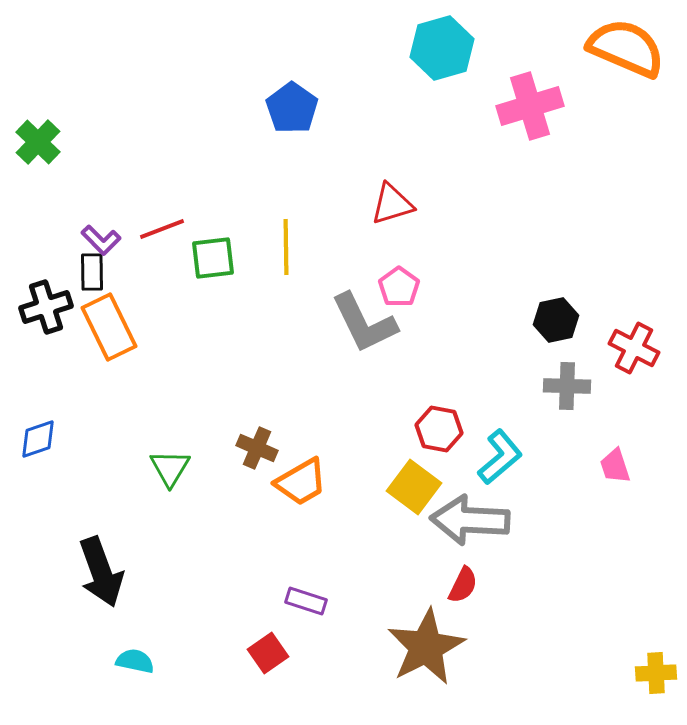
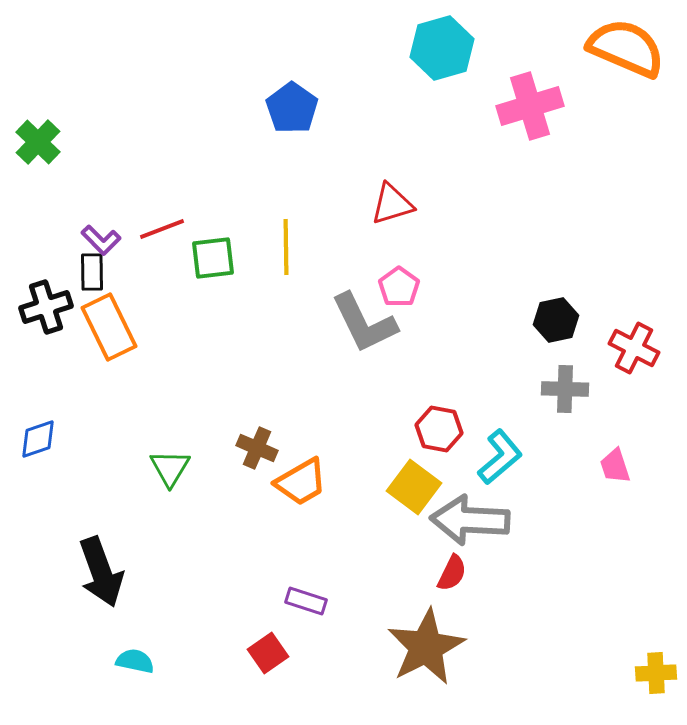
gray cross: moved 2 px left, 3 px down
red semicircle: moved 11 px left, 12 px up
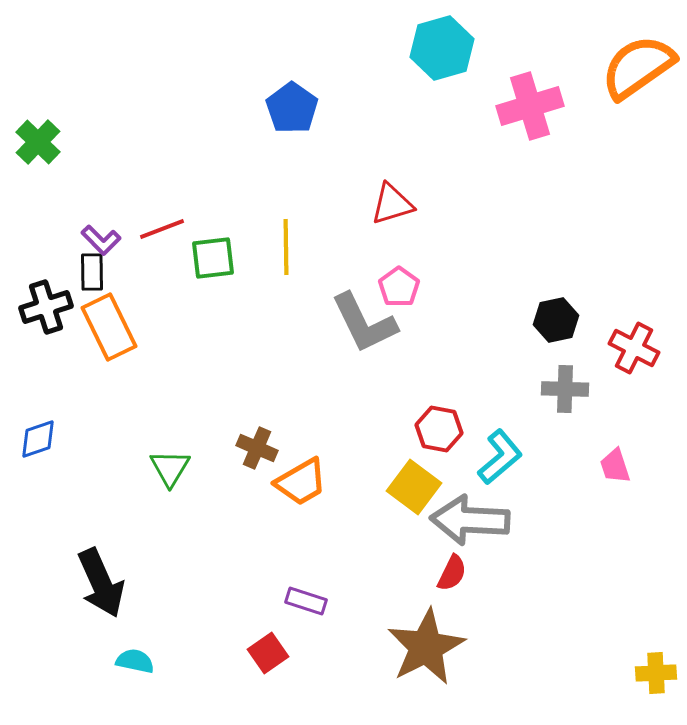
orange semicircle: moved 12 px right, 19 px down; rotated 58 degrees counterclockwise
black arrow: moved 11 px down; rotated 4 degrees counterclockwise
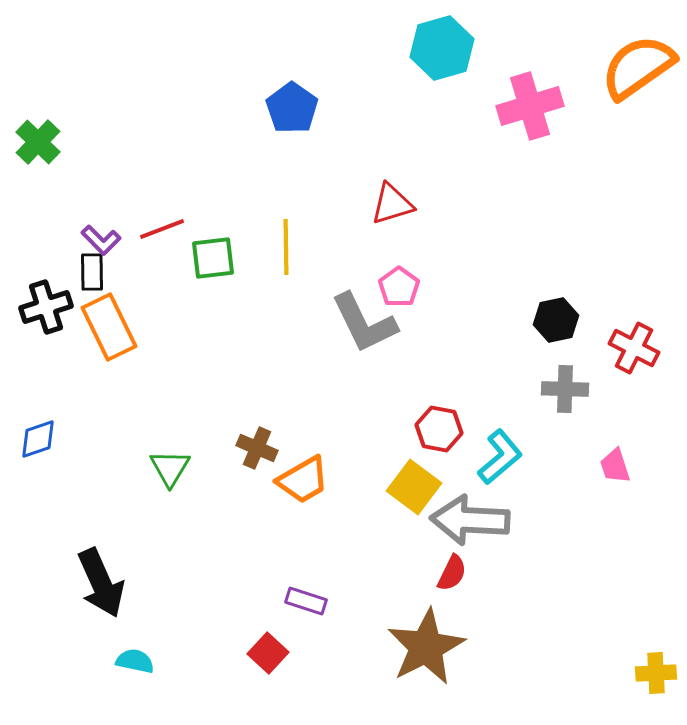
orange trapezoid: moved 2 px right, 2 px up
red square: rotated 12 degrees counterclockwise
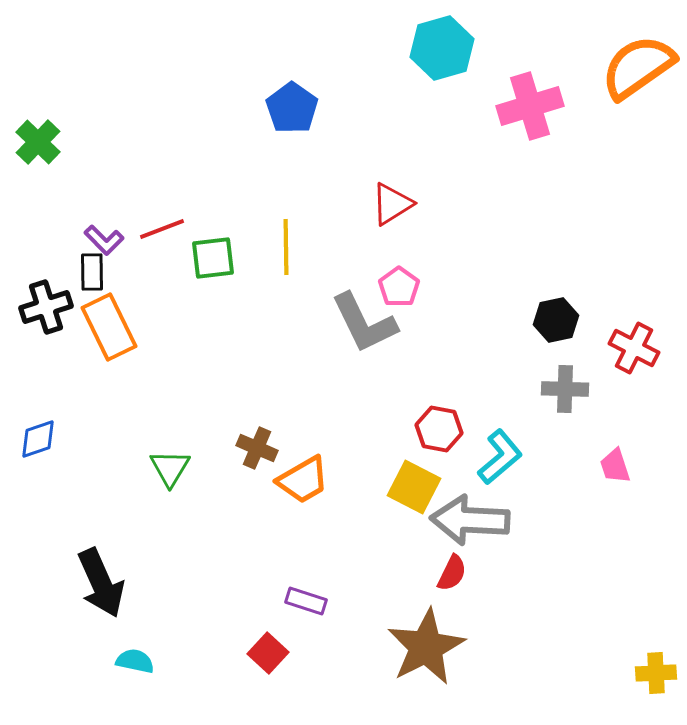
red triangle: rotated 15 degrees counterclockwise
purple L-shape: moved 3 px right
yellow square: rotated 10 degrees counterclockwise
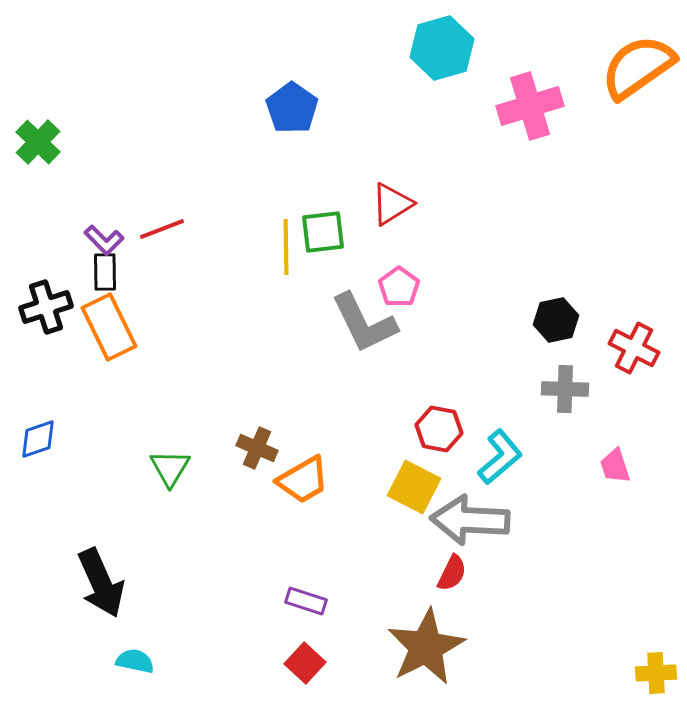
green square: moved 110 px right, 26 px up
black rectangle: moved 13 px right
red square: moved 37 px right, 10 px down
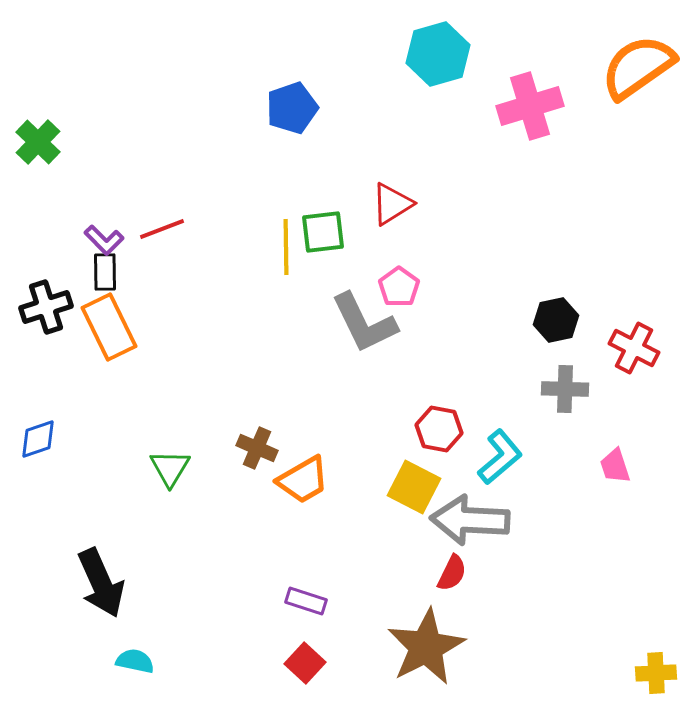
cyan hexagon: moved 4 px left, 6 px down
blue pentagon: rotated 18 degrees clockwise
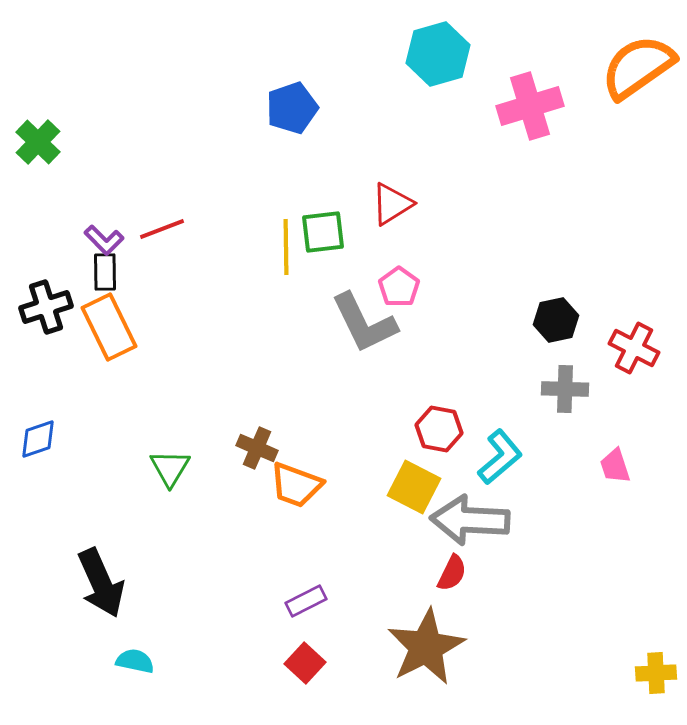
orange trapezoid: moved 7 px left, 5 px down; rotated 50 degrees clockwise
purple rectangle: rotated 45 degrees counterclockwise
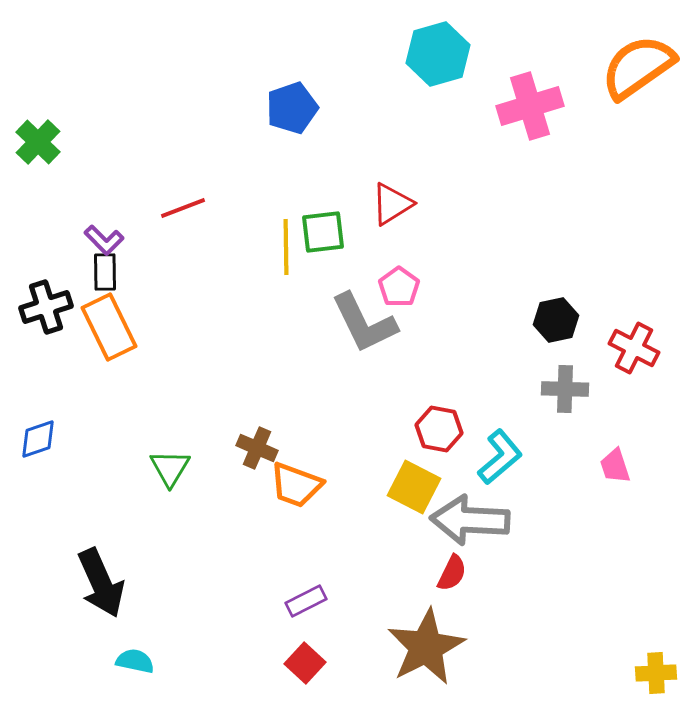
red line: moved 21 px right, 21 px up
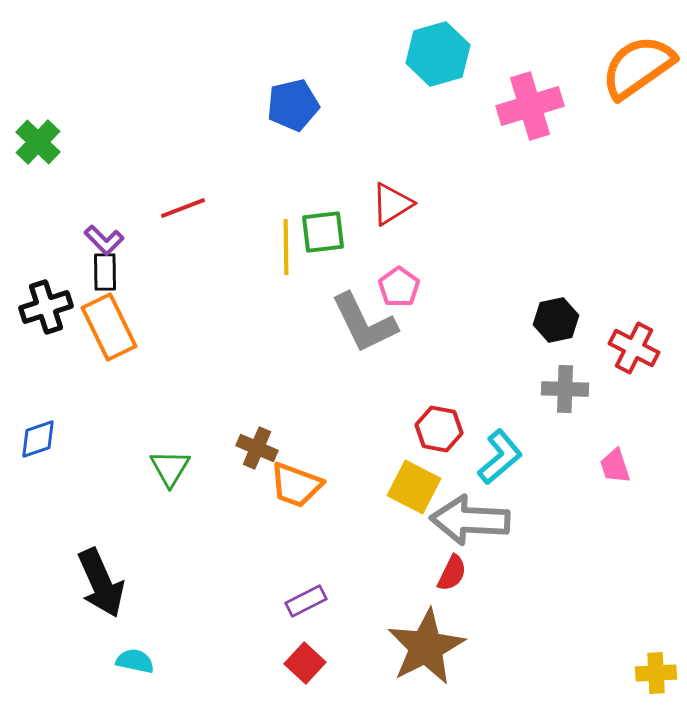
blue pentagon: moved 1 px right, 3 px up; rotated 6 degrees clockwise
